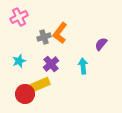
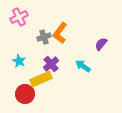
cyan star: rotated 24 degrees counterclockwise
cyan arrow: rotated 49 degrees counterclockwise
yellow rectangle: moved 2 px right, 6 px up
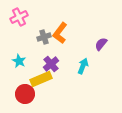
cyan arrow: rotated 77 degrees clockwise
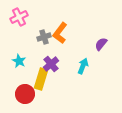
yellow rectangle: rotated 50 degrees counterclockwise
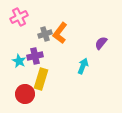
gray cross: moved 1 px right, 3 px up
purple semicircle: moved 1 px up
purple cross: moved 16 px left, 8 px up; rotated 28 degrees clockwise
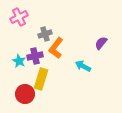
orange L-shape: moved 4 px left, 15 px down
cyan arrow: rotated 84 degrees counterclockwise
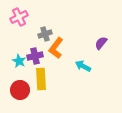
yellow rectangle: rotated 20 degrees counterclockwise
red circle: moved 5 px left, 4 px up
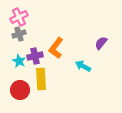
gray cross: moved 26 px left
